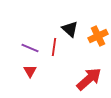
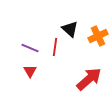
red line: moved 1 px right
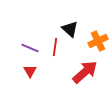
orange cross: moved 5 px down
red arrow: moved 4 px left, 7 px up
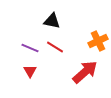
black triangle: moved 18 px left, 8 px up; rotated 30 degrees counterclockwise
red line: rotated 66 degrees counterclockwise
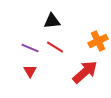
black triangle: rotated 18 degrees counterclockwise
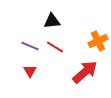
purple line: moved 2 px up
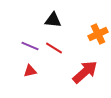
black triangle: moved 1 px right, 1 px up; rotated 12 degrees clockwise
orange cross: moved 7 px up
red line: moved 1 px left, 1 px down
red triangle: rotated 48 degrees clockwise
